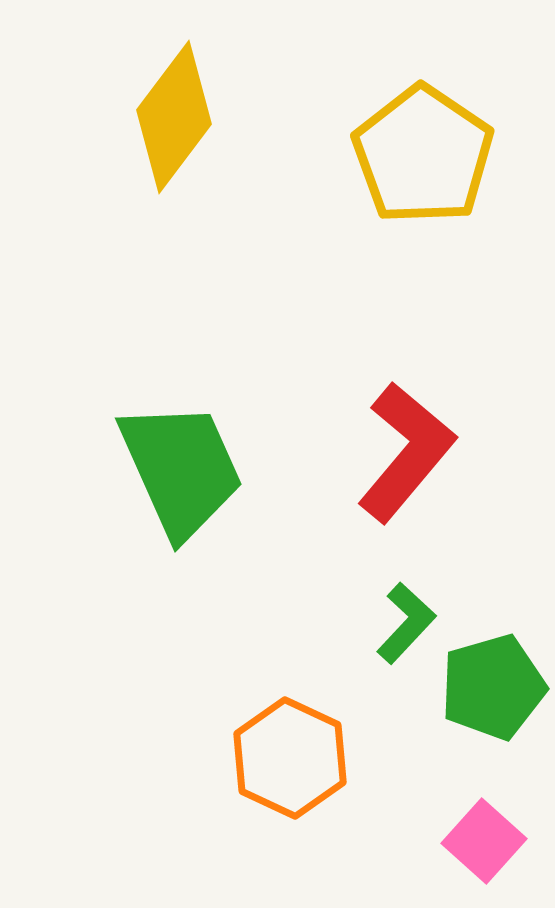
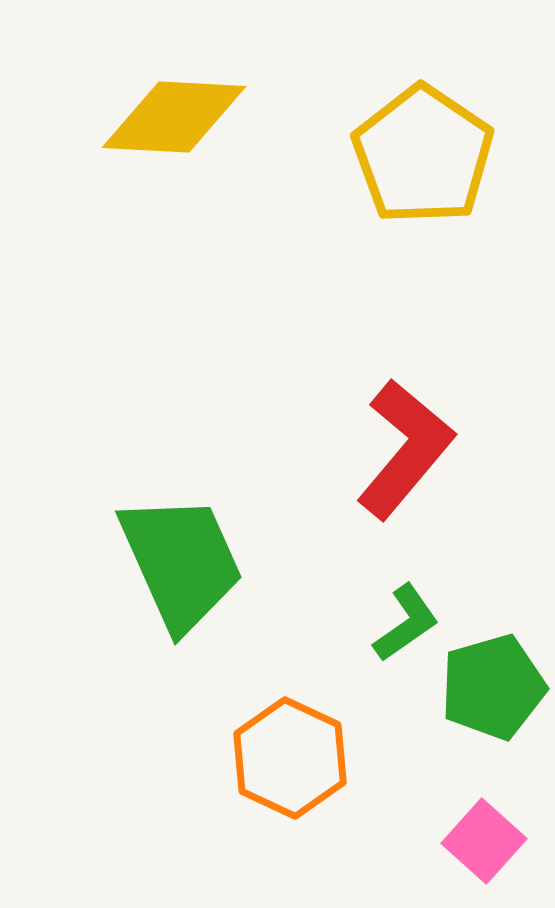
yellow diamond: rotated 56 degrees clockwise
red L-shape: moved 1 px left, 3 px up
green trapezoid: moved 93 px down
green L-shape: rotated 12 degrees clockwise
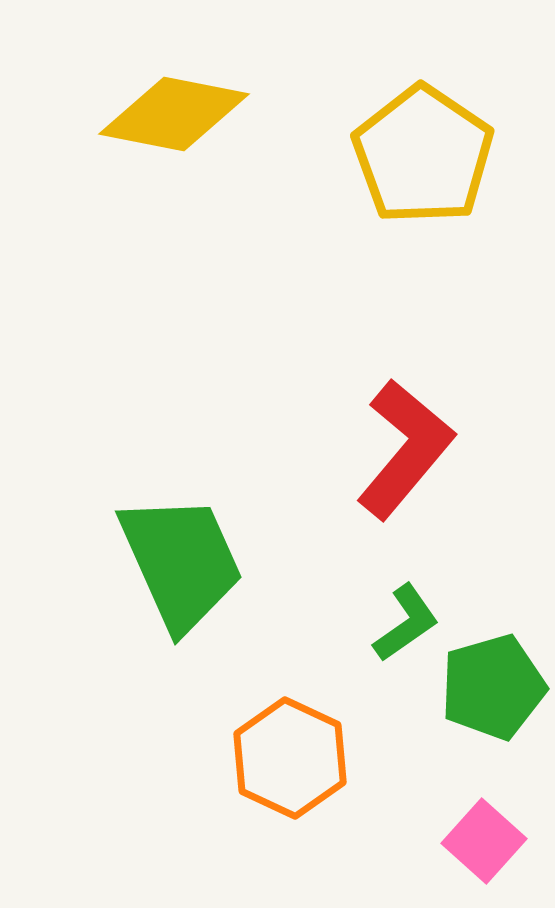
yellow diamond: moved 3 px up; rotated 8 degrees clockwise
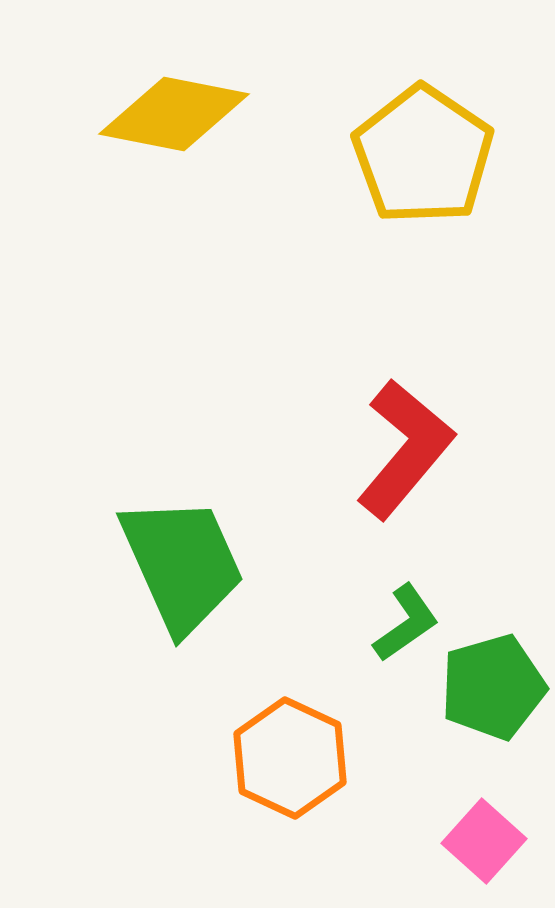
green trapezoid: moved 1 px right, 2 px down
